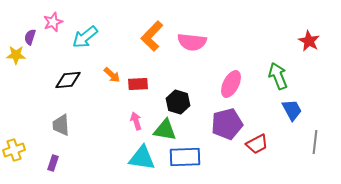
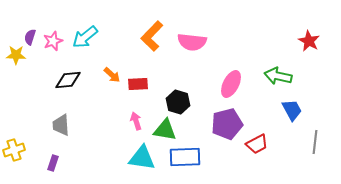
pink star: moved 19 px down
green arrow: rotated 56 degrees counterclockwise
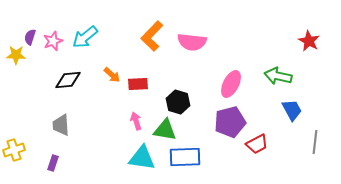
purple pentagon: moved 3 px right, 2 px up
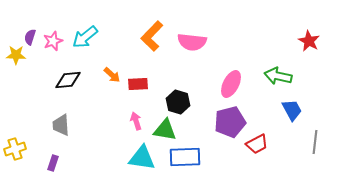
yellow cross: moved 1 px right, 1 px up
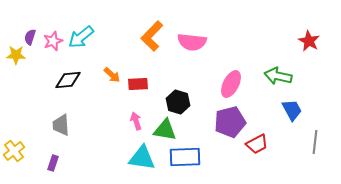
cyan arrow: moved 4 px left
yellow cross: moved 1 px left, 2 px down; rotated 20 degrees counterclockwise
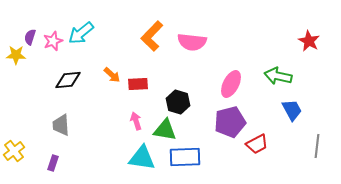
cyan arrow: moved 4 px up
gray line: moved 2 px right, 4 px down
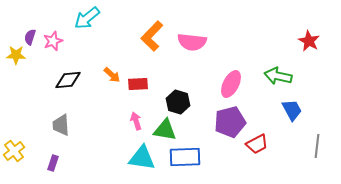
cyan arrow: moved 6 px right, 15 px up
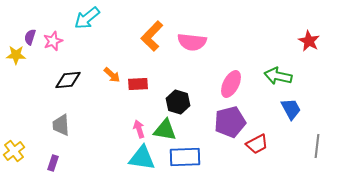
blue trapezoid: moved 1 px left, 1 px up
pink arrow: moved 3 px right, 8 px down
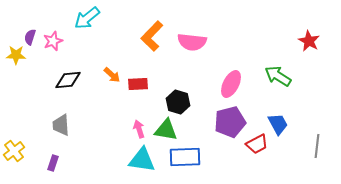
green arrow: rotated 20 degrees clockwise
blue trapezoid: moved 13 px left, 15 px down
green triangle: moved 1 px right
cyan triangle: moved 2 px down
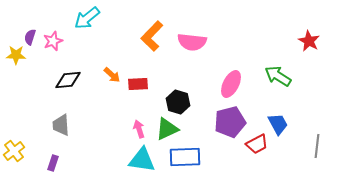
green triangle: moved 1 px right, 1 px up; rotated 35 degrees counterclockwise
